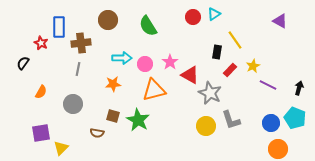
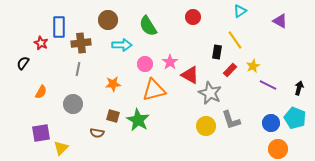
cyan triangle: moved 26 px right, 3 px up
cyan arrow: moved 13 px up
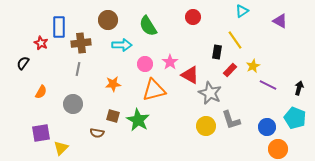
cyan triangle: moved 2 px right
blue circle: moved 4 px left, 4 px down
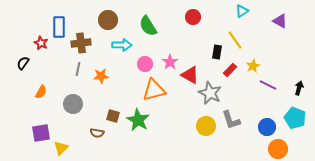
orange star: moved 12 px left, 8 px up
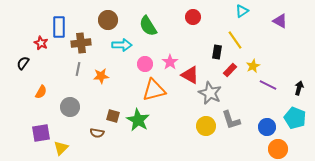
gray circle: moved 3 px left, 3 px down
